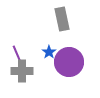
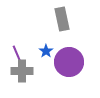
blue star: moved 3 px left, 1 px up
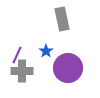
purple line: moved 1 px down; rotated 48 degrees clockwise
purple circle: moved 1 px left, 6 px down
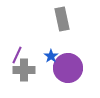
blue star: moved 5 px right, 5 px down
gray cross: moved 2 px right, 1 px up
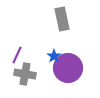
blue star: moved 3 px right
gray cross: moved 1 px right, 4 px down; rotated 10 degrees clockwise
